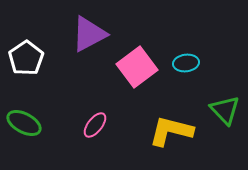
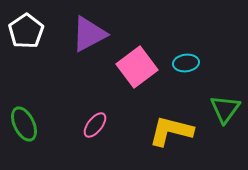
white pentagon: moved 27 px up
green triangle: moved 1 px up; rotated 20 degrees clockwise
green ellipse: moved 1 px down; rotated 36 degrees clockwise
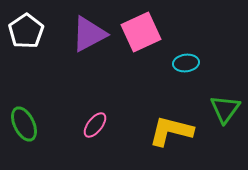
pink square: moved 4 px right, 35 px up; rotated 12 degrees clockwise
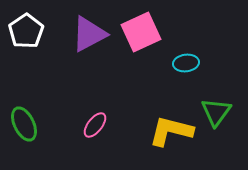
green triangle: moved 9 px left, 3 px down
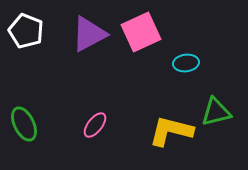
white pentagon: rotated 16 degrees counterclockwise
green triangle: rotated 40 degrees clockwise
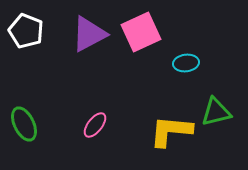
yellow L-shape: rotated 9 degrees counterclockwise
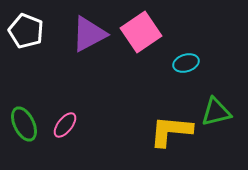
pink square: rotated 9 degrees counterclockwise
cyan ellipse: rotated 10 degrees counterclockwise
pink ellipse: moved 30 px left
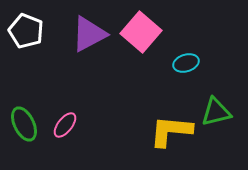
pink square: rotated 15 degrees counterclockwise
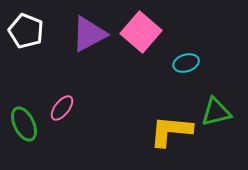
pink ellipse: moved 3 px left, 17 px up
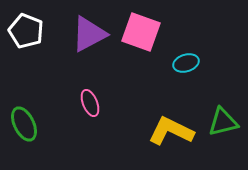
pink square: rotated 21 degrees counterclockwise
pink ellipse: moved 28 px right, 5 px up; rotated 60 degrees counterclockwise
green triangle: moved 7 px right, 10 px down
yellow L-shape: rotated 21 degrees clockwise
